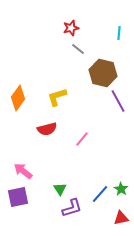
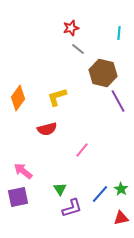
pink line: moved 11 px down
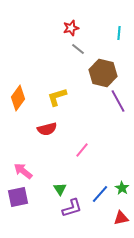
green star: moved 1 px right, 1 px up
